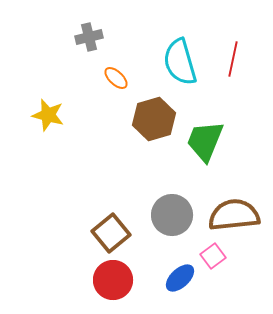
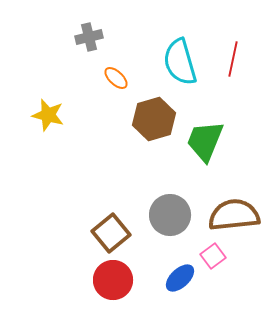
gray circle: moved 2 px left
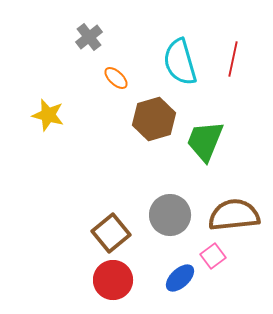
gray cross: rotated 24 degrees counterclockwise
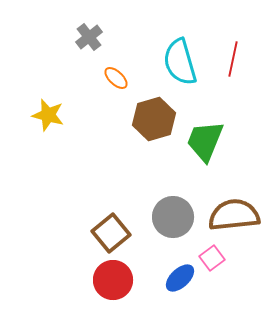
gray circle: moved 3 px right, 2 px down
pink square: moved 1 px left, 2 px down
